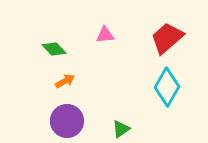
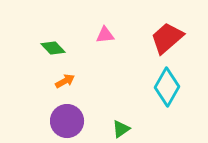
green diamond: moved 1 px left, 1 px up
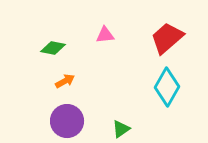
green diamond: rotated 35 degrees counterclockwise
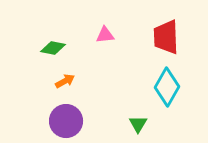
red trapezoid: moved 1 px left, 1 px up; rotated 51 degrees counterclockwise
purple circle: moved 1 px left
green triangle: moved 17 px right, 5 px up; rotated 24 degrees counterclockwise
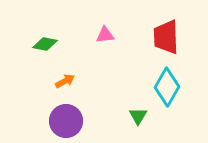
green diamond: moved 8 px left, 4 px up
green triangle: moved 8 px up
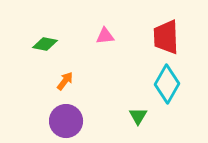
pink triangle: moved 1 px down
orange arrow: rotated 24 degrees counterclockwise
cyan diamond: moved 3 px up
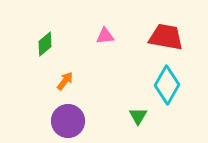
red trapezoid: rotated 102 degrees clockwise
green diamond: rotated 50 degrees counterclockwise
cyan diamond: moved 1 px down
purple circle: moved 2 px right
